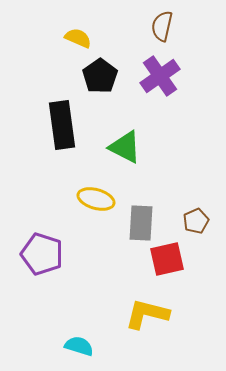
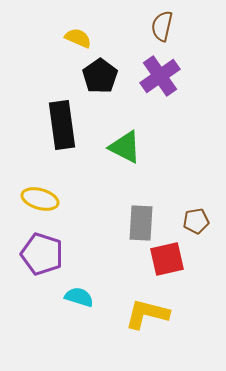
yellow ellipse: moved 56 px left
brown pentagon: rotated 15 degrees clockwise
cyan semicircle: moved 49 px up
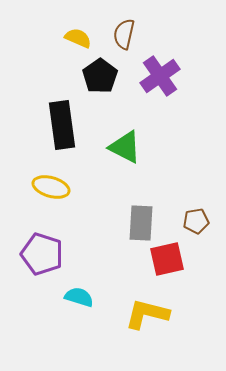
brown semicircle: moved 38 px left, 8 px down
yellow ellipse: moved 11 px right, 12 px up
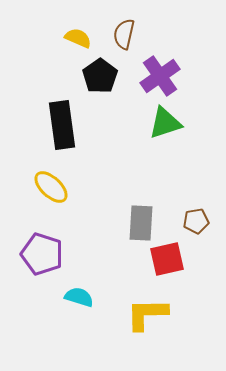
green triangle: moved 40 px right, 24 px up; rotated 45 degrees counterclockwise
yellow ellipse: rotated 27 degrees clockwise
yellow L-shape: rotated 15 degrees counterclockwise
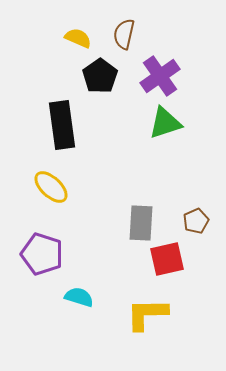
brown pentagon: rotated 15 degrees counterclockwise
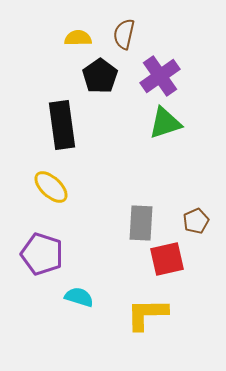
yellow semicircle: rotated 24 degrees counterclockwise
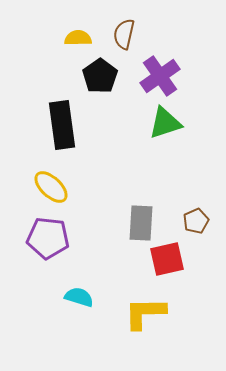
purple pentagon: moved 6 px right, 16 px up; rotated 12 degrees counterclockwise
yellow L-shape: moved 2 px left, 1 px up
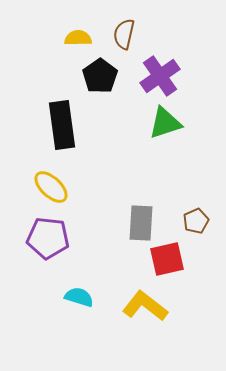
yellow L-shape: moved 7 px up; rotated 39 degrees clockwise
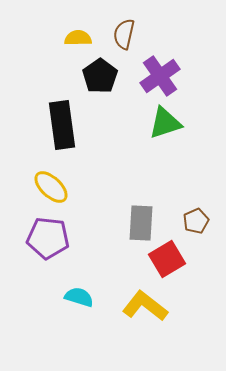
red square: rotated 18 degrees counterclockwise
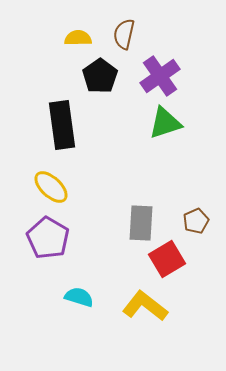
purple pentagon: rotated 24 degrees clockwise
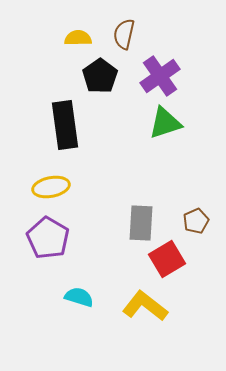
black rectangle: moved 3 px right
yellow ellipse: rotated 54 degrees counterclockwise
